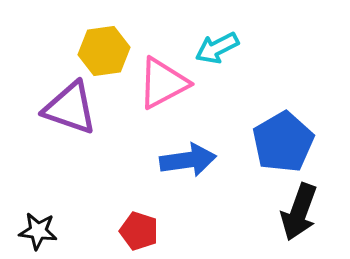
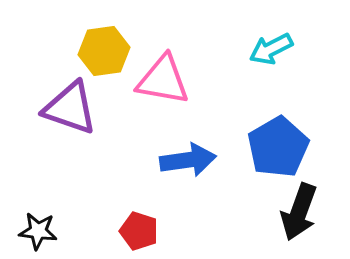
cyan arrow: moved 54 px right, 1 px down
pink triangle: moved 3 px up; rotated 38 degrees clockwise
blue pentagon: moved 5 px left, 5 px down
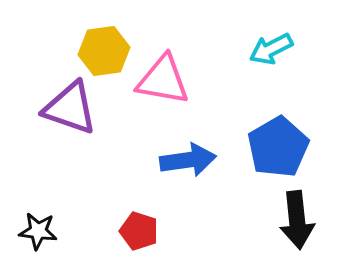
black arrow: moved 2 px left, 8 px down; rotated 26 degrees counterclockwise
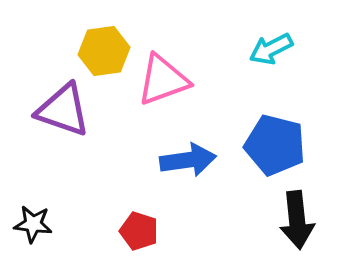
pink triangle: rotated 30 degrees counterclockwise
purple triangle: moved 7 px left, 2 px down
blue pentagon: moved 3 px left, 2 px up; rotated 28 degrees counterclockwise
black star: moved 5 px left, 7 px up
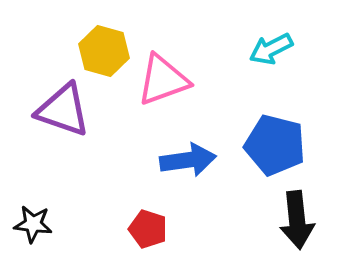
yellow hexagon: rotated 24 degrees clockwise
red pentagon: moved 9 px right, 2 px up
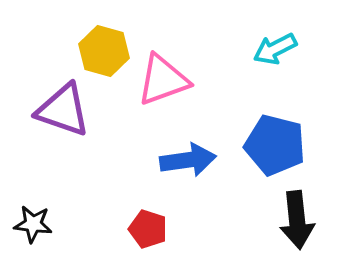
cyan arrow: moved 4 px right
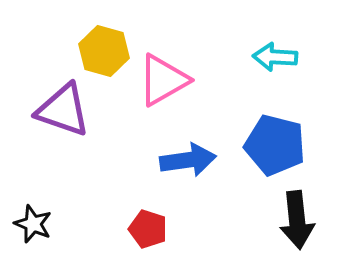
cyan arrow: moved 8 px down; rotated 30 degrees clockwise
pink triangle: rotated 10 degrees counterclockwise
black star: rotated 15 degrees clockwise
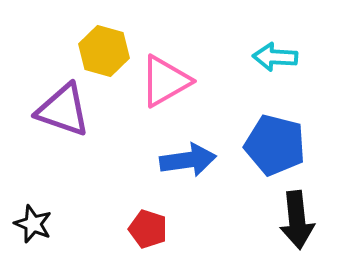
pink triangle: moved 2 px right, 1 px down
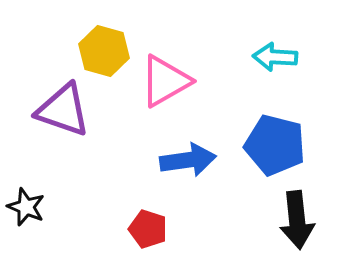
black star: moved 7 px left, 17 px up
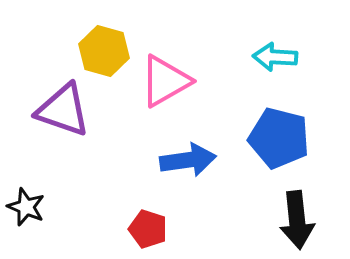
blue pentagon: moved 4 px right, 7 px up
